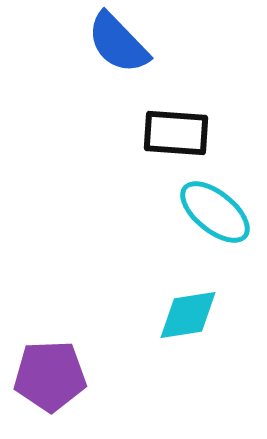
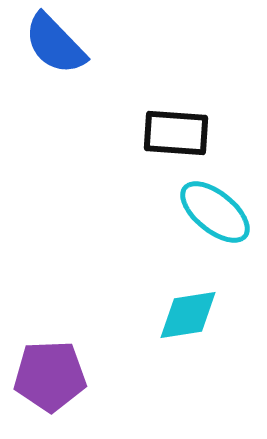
blue semicircle: moved 63 px left, 1 px down
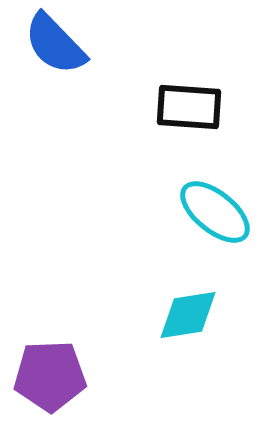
black rectangle: moved 13 px right, 26 px up
